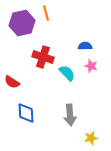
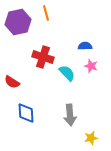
purple hexagon: moved 4 px left, 1 px up
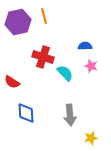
orange line: moved 2 px left, 3 px down
cyan semicircle: moved 2 px left
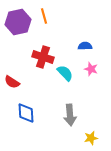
pink star: moved 3 px down
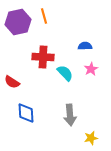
red cross: rotated 15 degrees counterclockwise
pink star: rotated 24 degrees clockwise
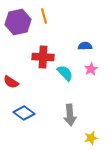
red semicircle: moved 1 px left
blue diamond: moved 2 px left; rotated 50 degrees counterclockwise
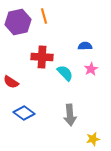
red cross: moved 1 px left
yellow star: moved 2 px right, 1 px down
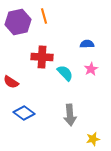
blue semicircle: moved 2 px right, 2 px up
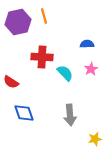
blue diamond: rotated 35 degrees clockwise
yellow star: moved 2 px right
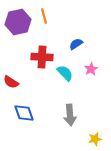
blue semicircle: moved 11 px left; rotated 32 degrees counterclockwise
